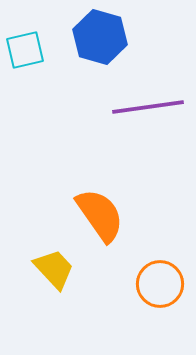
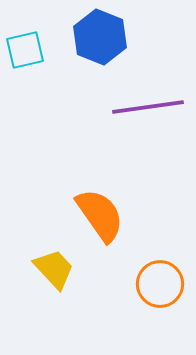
blue hexagon: rotated 6 degrees clockwise
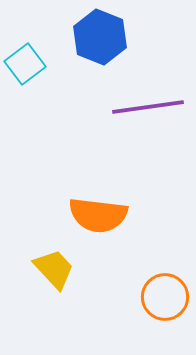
cyan square: moved 14 px down; rotated 24 degrees counterclockwise
orange semicircle: moved 2 px left; rotated 132 degrees clockwise
orange circle: moved 5 px right, 13 px down
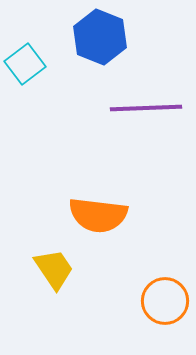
purple line: moved 2 px left, 1 px down; rotated 6 degrees clockwise
yellow trapezoid: rotated 9 degrees clockwise
orange circle: moved 4 px down
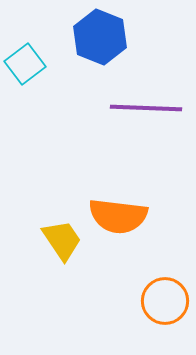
purple line: rotated 4 degrees clockwise
orange semicircle: moved 20 px right, 1 px down
yellow trapezoid: moved 8 px right, 29 px up
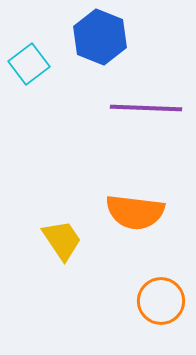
cyan square: moved 4 px right
orange semicircle: moved 17 px right, 4 px up
orange circle: moved 4 px left
